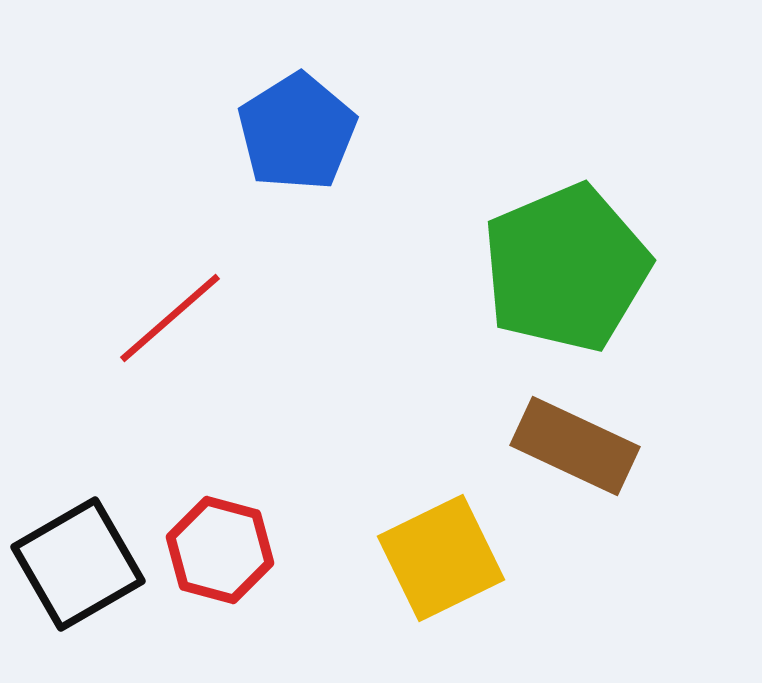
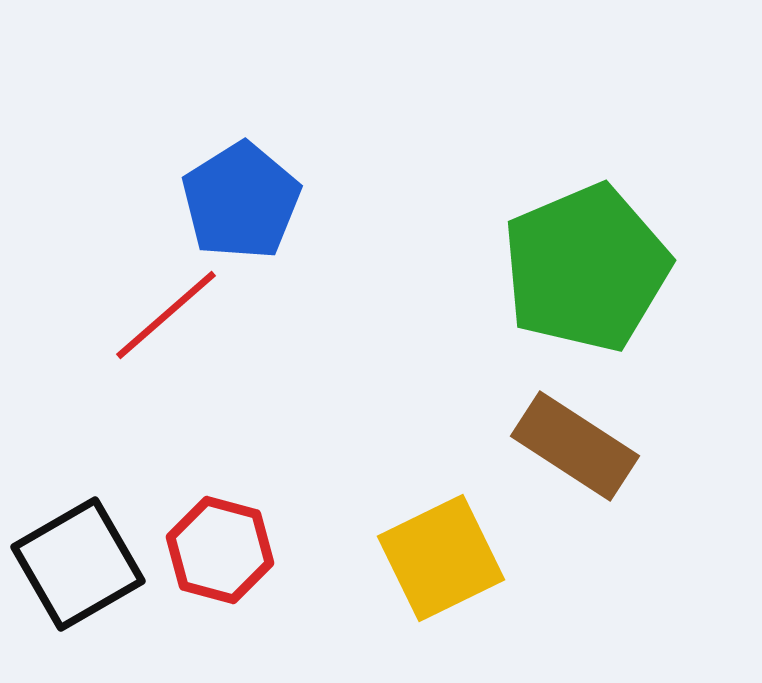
blue pentagon: moved 56 px left, 69 px down
green pentagon: moved 20 px right
red line: moved 4 px left, 3 px up
brown rectangle: rotated 8 degrees clockwise
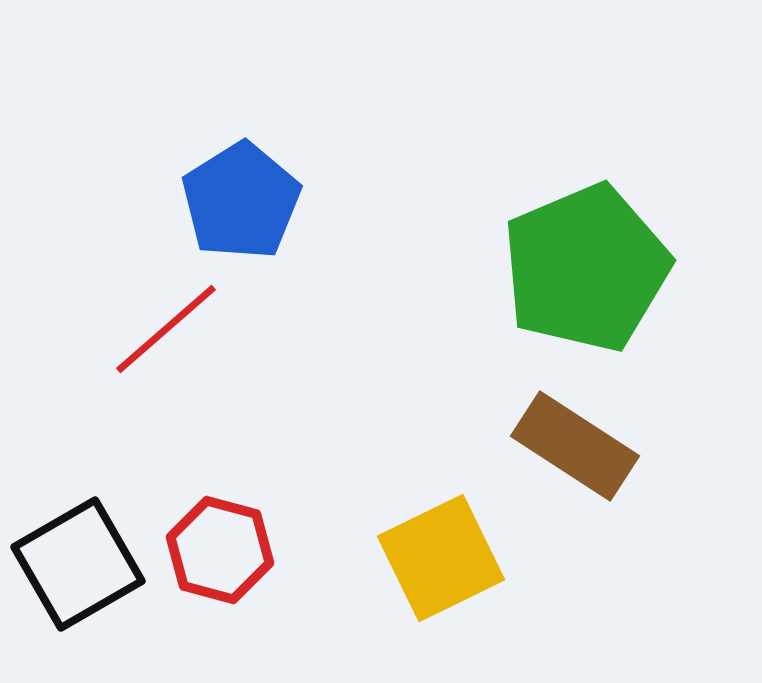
red line: moved 14 px down
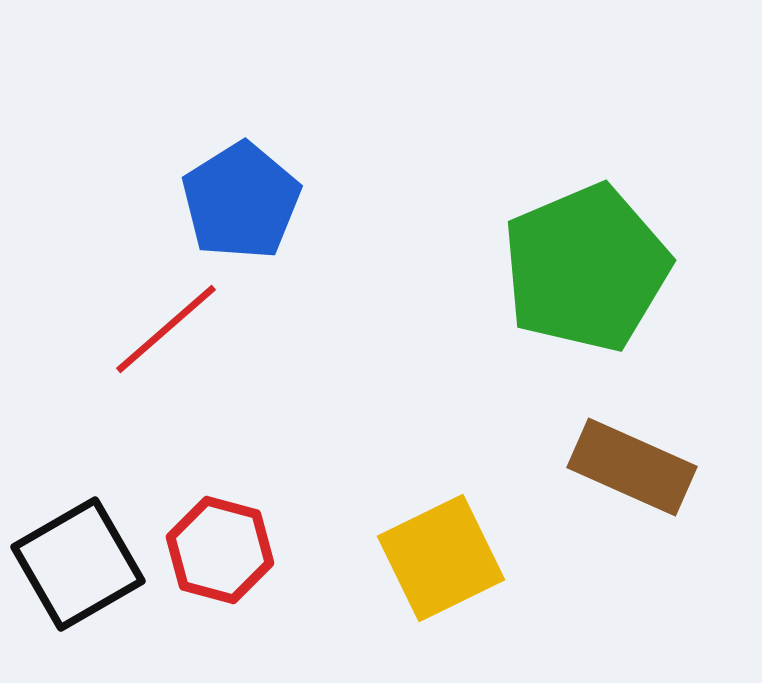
brown rectangle: moved 57 px right, 21 px down; rotated 9 degrees counterclockwise
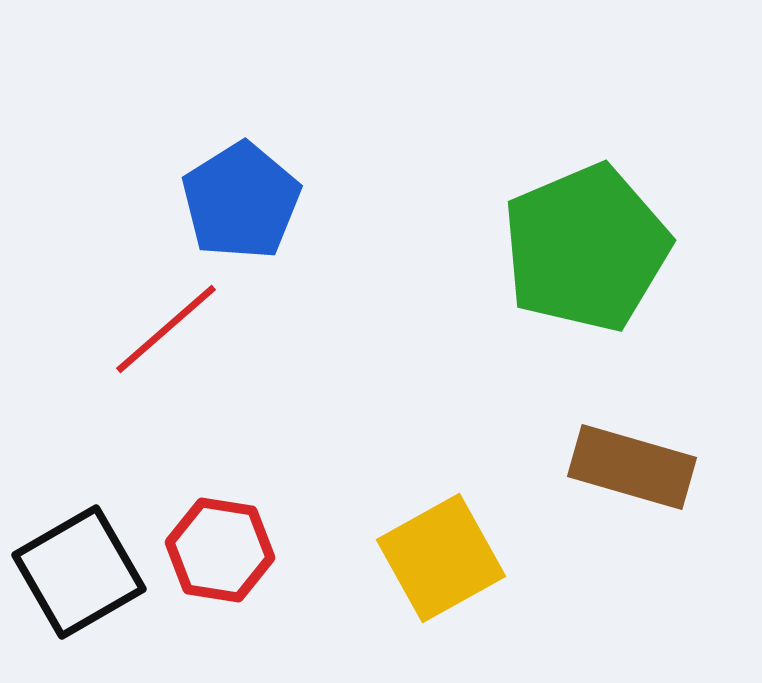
green pentagon: moved 20 px up
brown rectangle: rotated 8 degrees counterclockwise
red hexagon: rotated 6 degrees counterclockwise
yellow square: rotated 3 degrees counterclockwise
black square: moved 1 px right, 8 px down
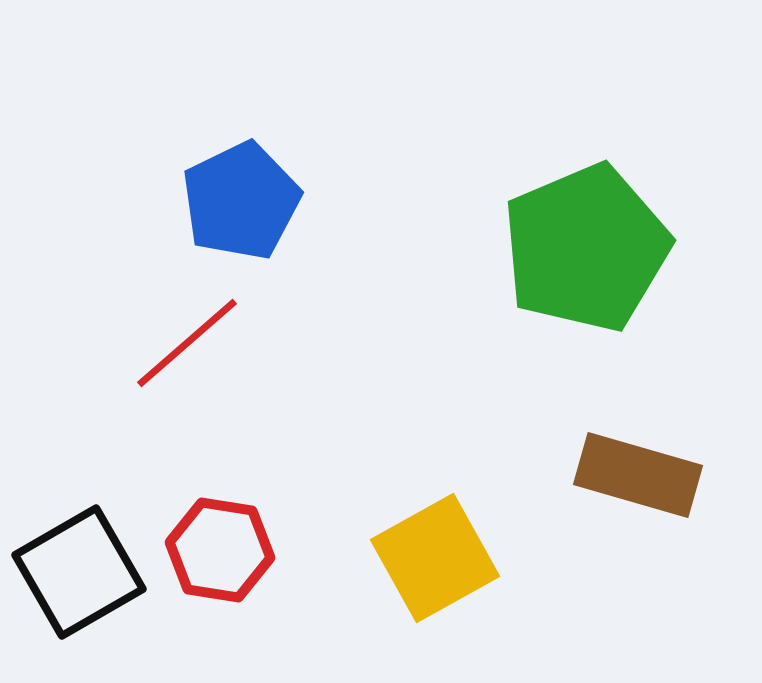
blue pentagon: rotated 6 degrees clockwise
red line: moved 21 px right, 14 px down
brown rectangle: moved 6 px right, 8 px down
yellow square: moved 6 px left
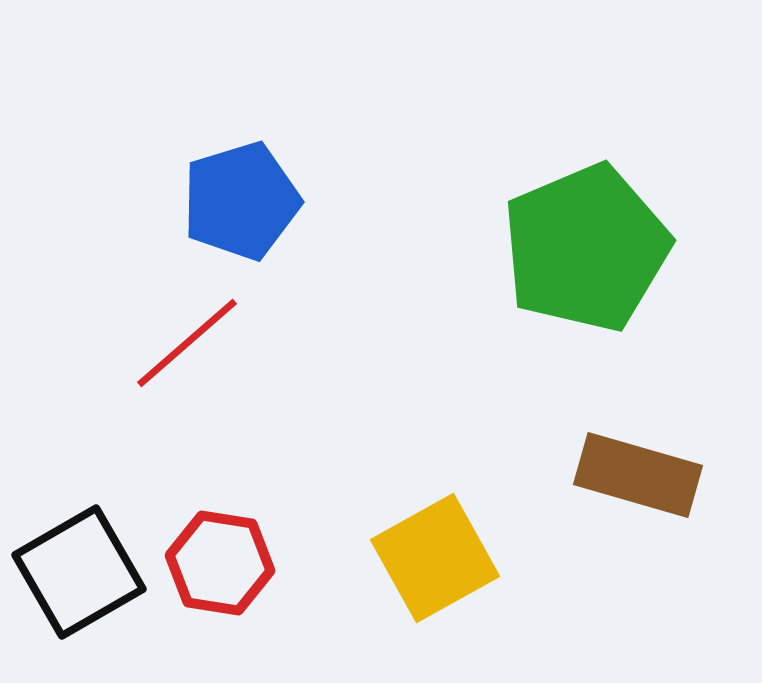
blue pentagon: rotated 9 degrees clockwise
red hexagon: moved 13 px down
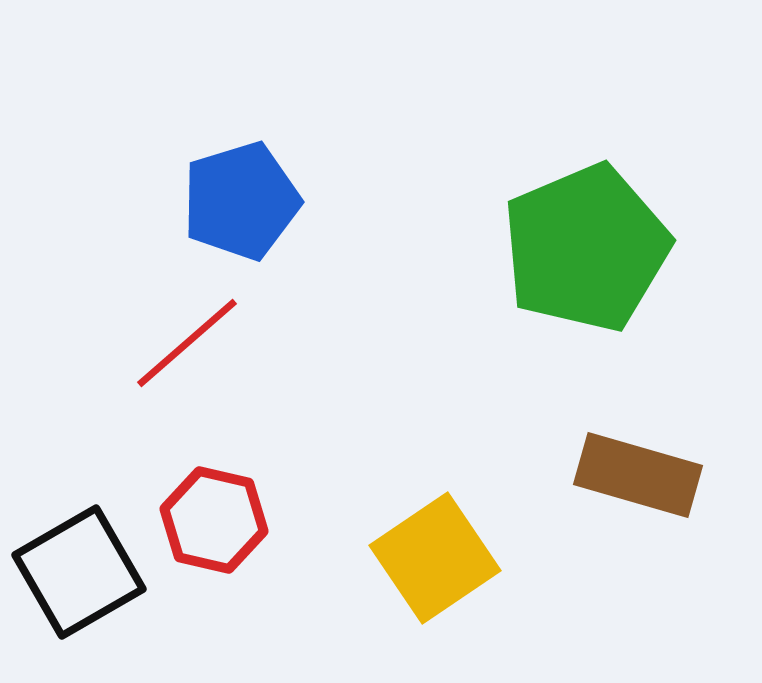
yellow square: rotated 5 degrees counterclockwise
red hexagon: moved 6 px left, 43 px up; rotated 4 degrees clockwise
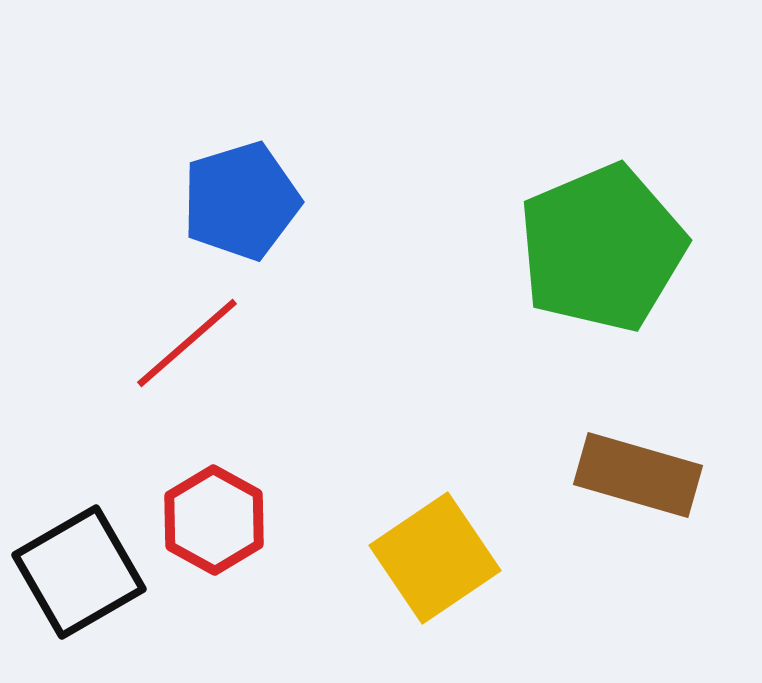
green pentagon: moved 16 px right
red hexagon: rotated 16 degrees clockwise
